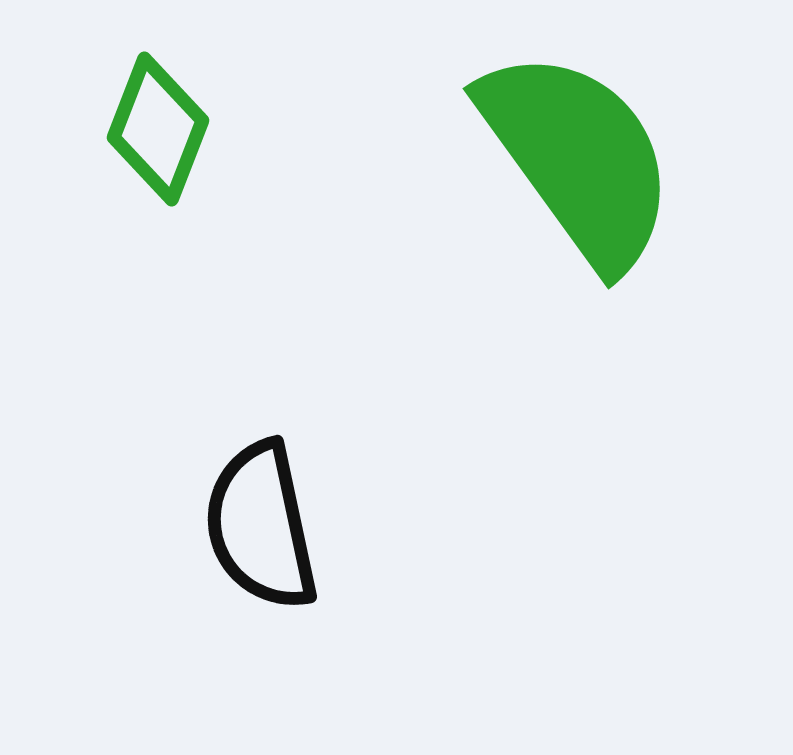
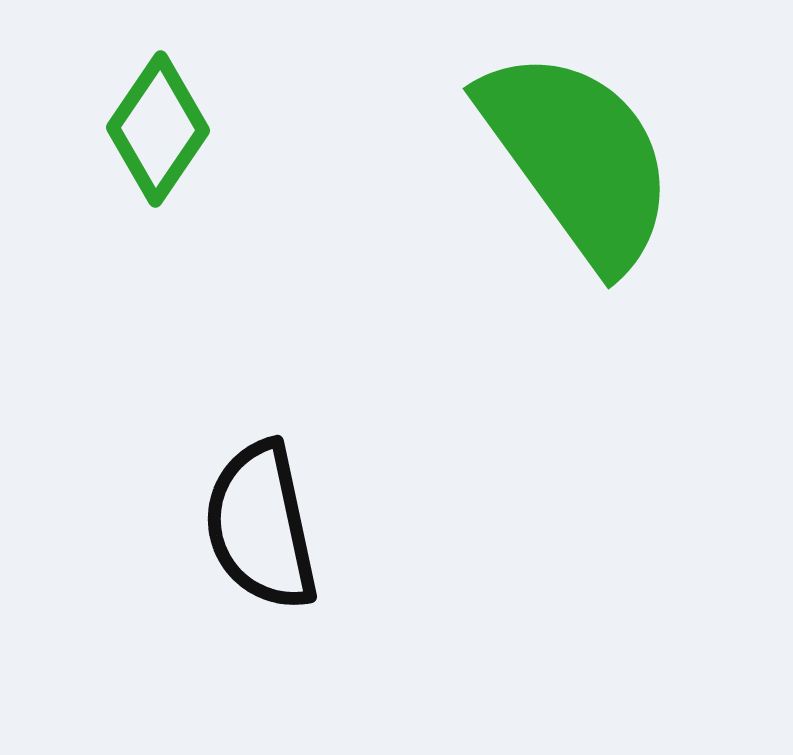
green diamond: rotated 13 degrees clockwise
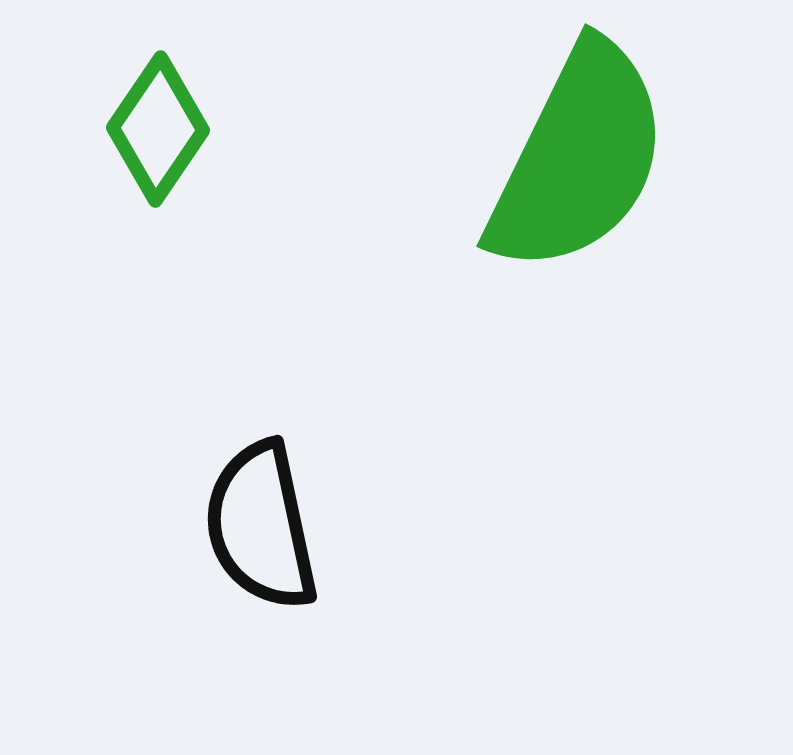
green semicircle: rotated 62 degrees clockwise
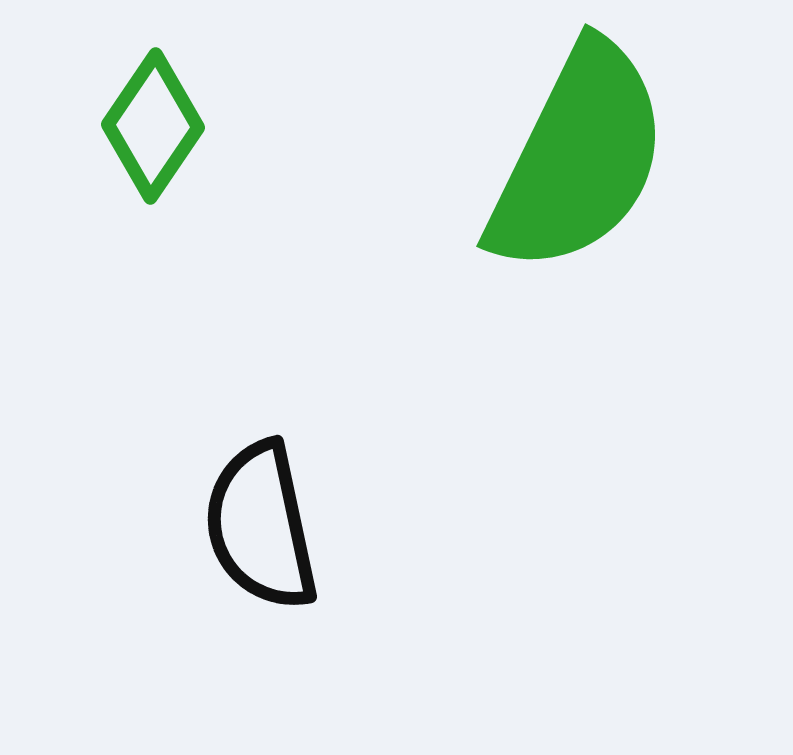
green diamond: moved 5 px left, 3 px up
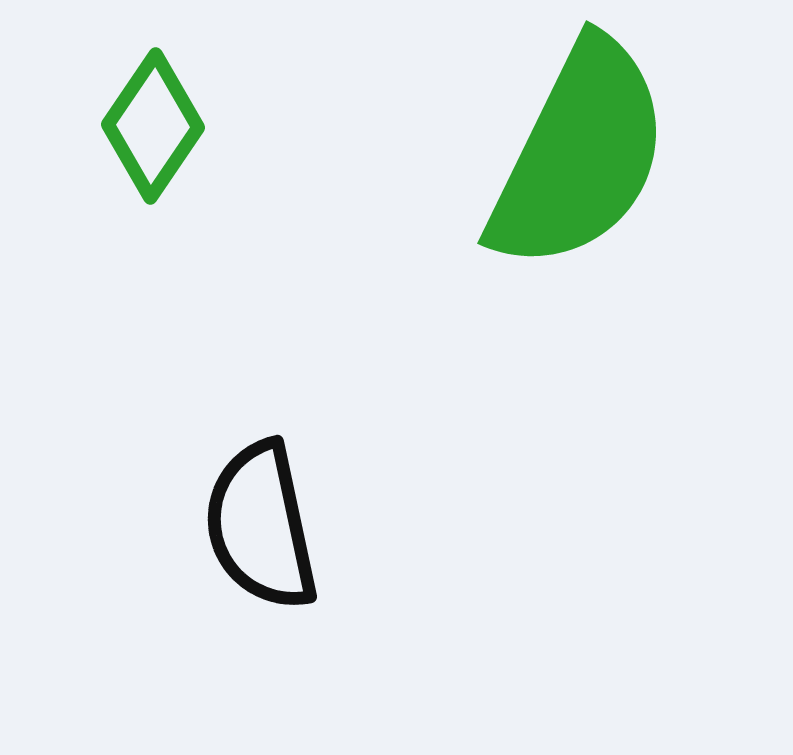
green semicircle: moved 1 px right, 3 px up
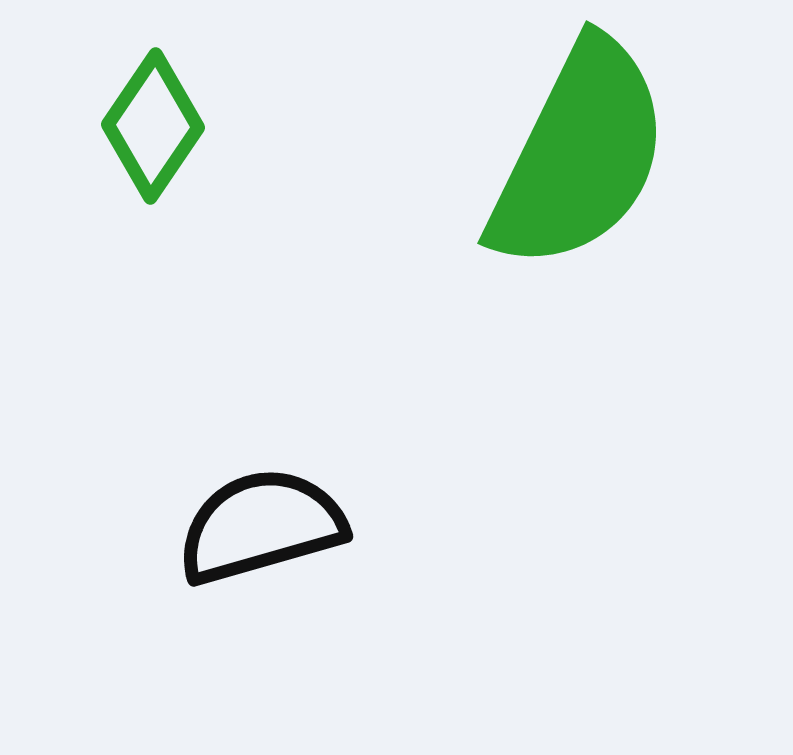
black semicircle: rotated 86 degrees clockwise
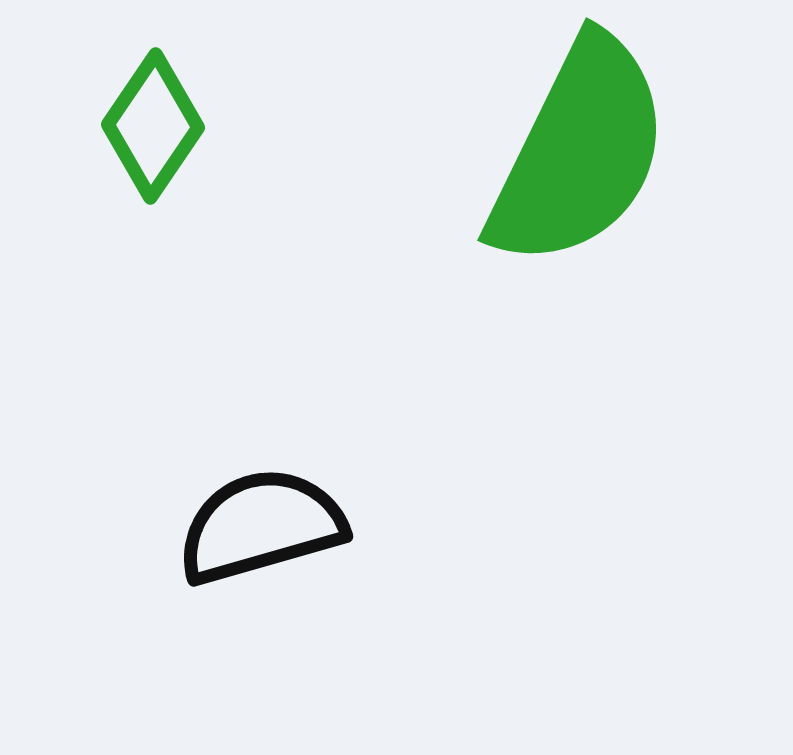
green semicircle: moved 3 px up
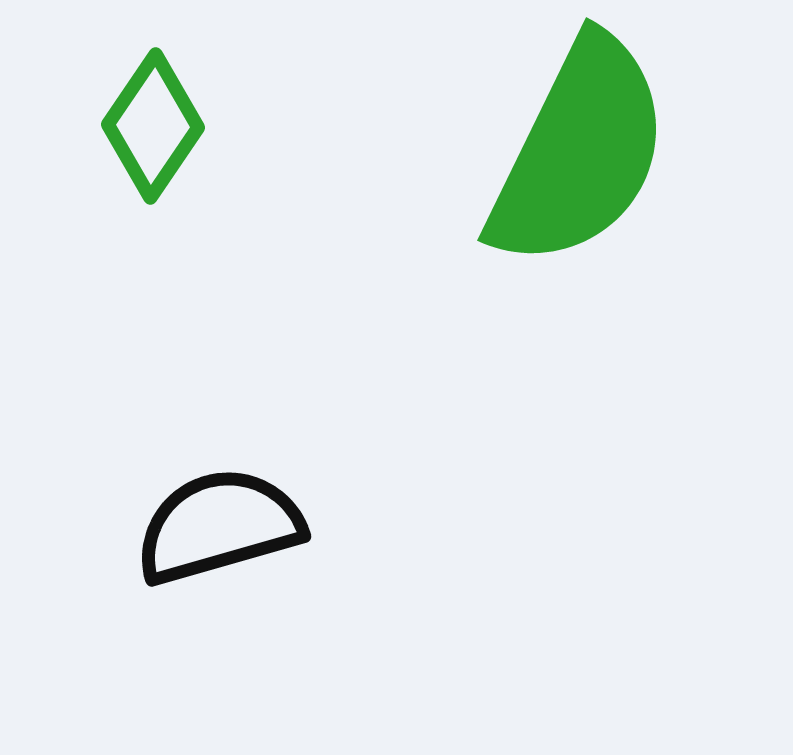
black semicircle: moved 42 px left
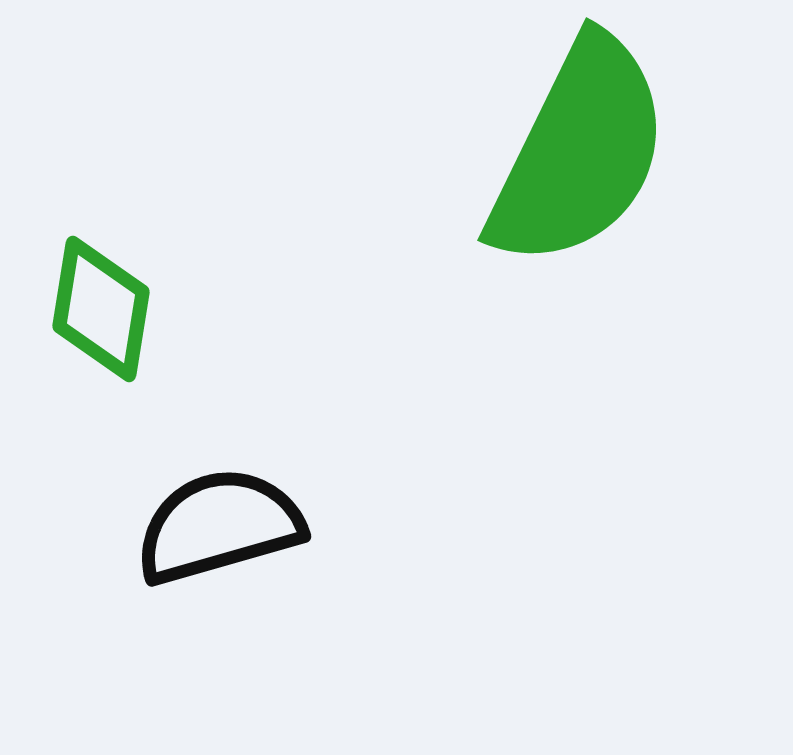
green diamond: moved 52 px left, 183 px down; rotated 25 degrees counterclockwise
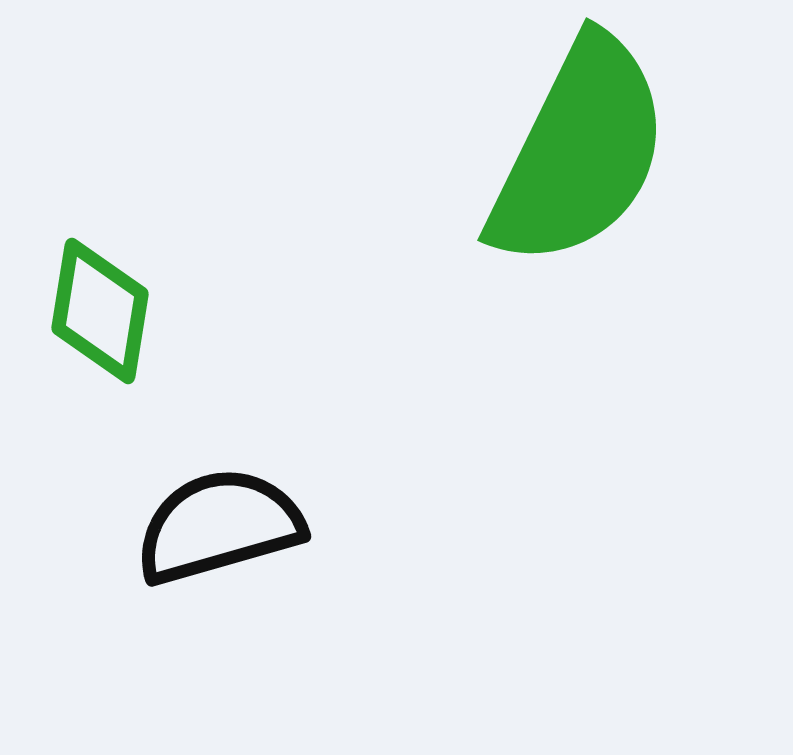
green diamond: moved 1 px left, 2 px down
